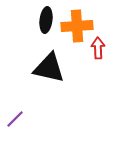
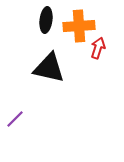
orange cross: moved 2 px right
red arrow: rotated 20 degrees clockwise
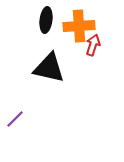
red arrow: moved 5 px left, 3 px up
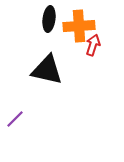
black ellipse: moved 3 px right, 1 px up
black triangle: moved 2 px left, 2 px down
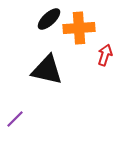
black ellipse: rotated 40 degrees clockwise
orange cross: moved 2 px down
red arrow: moved 12 px right, 10 px down
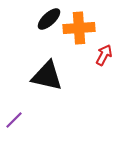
red arrow: moved 1 px left; rotated 10 degrees clockwise
black triangle: moved 6 px down
purple line: moved 1 px left, 1 px down
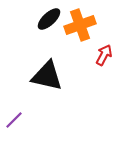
orange cross: moved 1 px right, 3 px up; rotated 16 degrees counterclockwise
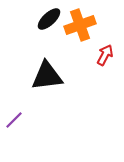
red arrow: moved 1 px right
black triangle: rotated 20 degrees counterclockwise
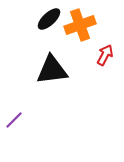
black triangle: moved 5 px right, 6 px up
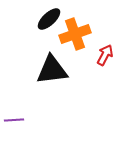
orange cross: moved 5 px left, 9 px down
purple line: rotated 42 degrees clockwise
